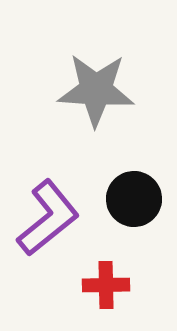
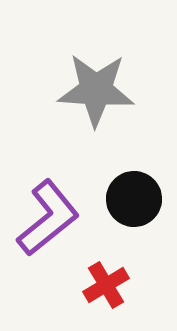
red cross: rotated 30 degrees counterclockwise
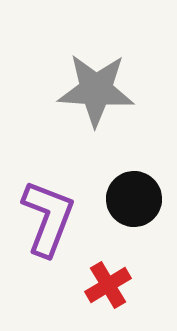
purple L-shape: rotated 30 degrees counterclockwise
red cross: moved 2 px right
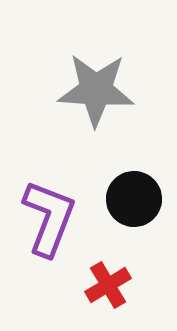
purple L-shape: moved 1 px right
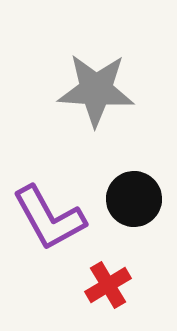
purple L-shape: rotated 130 degrees clockwise
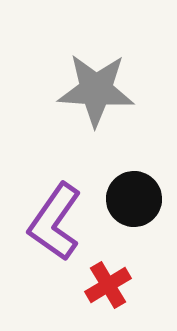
purple L-shape: moved 6 px right, 4 px down; rotated 64 degrees clockwise
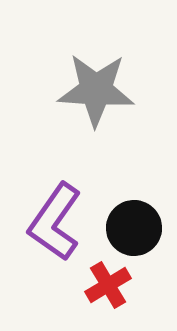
black circle: moved 29 px down
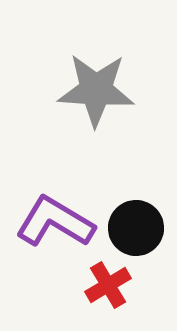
purple L-shape: rotated 86 degrees clockwise
black circle: moved 2 px right
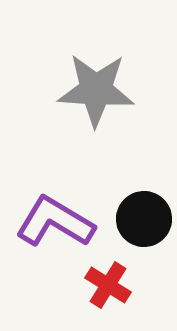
black circle: moved 8 px right, 9 px up
red cross: rotated 27 degrees counterclockwise
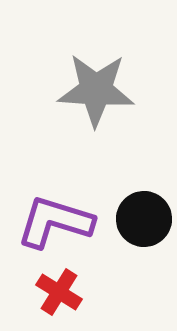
purple L-shape: rotated 14 degrees counterclockwise
red cross: moved 49 px left, 7 px down
